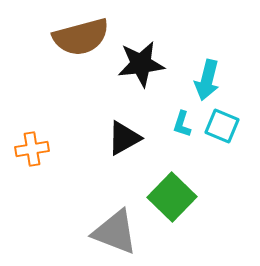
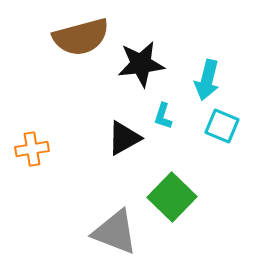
cyan L-shape: moved 19 px left, 8 px up
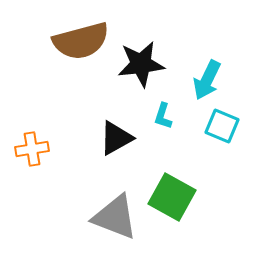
brown semicircle: moved 4 px down
cyan arrow: rotated 12 degrees clockwise
black triangle: moved 8 px left
green square: rotated 15 degrees counterclockwise
gray triangle: moved 15 px up
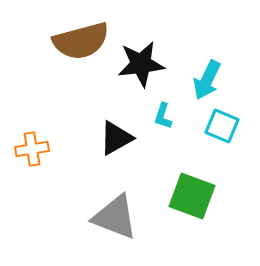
green square: moved 20 px right, 1 px up; rotated 9 degrees counterclockwise
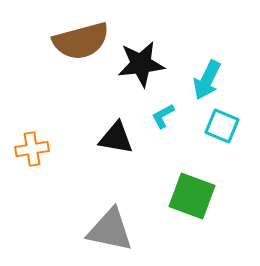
cyan L-shape: rotated 44 degrees clockwise
black triangle: rotated 39 degrees clockwise
gray triangle: moved 5 px left, 13 px down; rotated 9 degrees counterclockwise
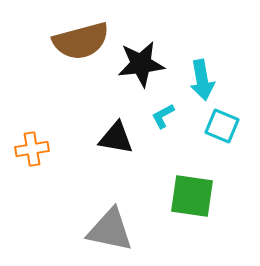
cyan arrow: moved 5 px left; rotated 36 degrees counterclockwise
green square: rotated 12 degrees counterclockwise
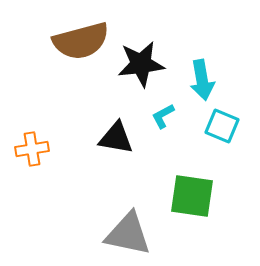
gray triangle: moved 18 px right, 4 px down
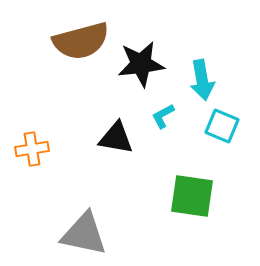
gray triangle: moved 44 px left
